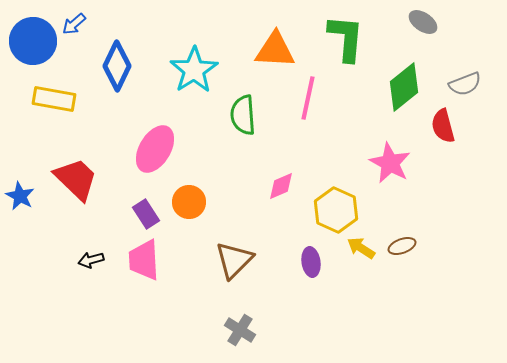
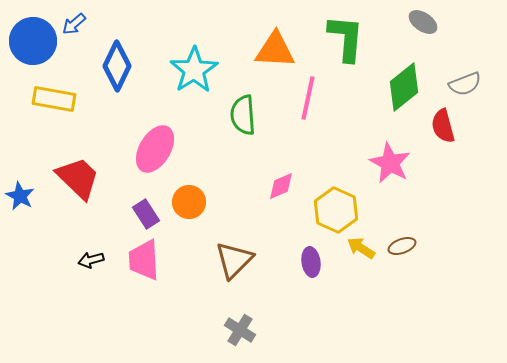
red trapezoid: moved 2 px right, 1 px up
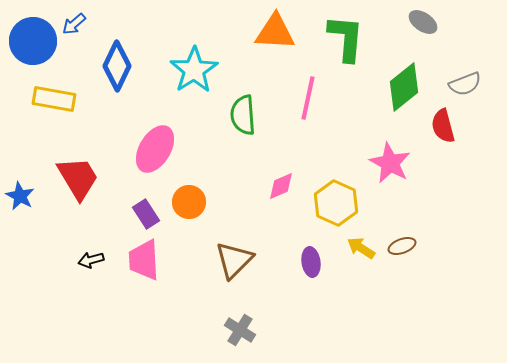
orange triangle: moved 18 px up
red trapezoid: rotated 15 degrees clockwise
yellow hexagon: moved 7 px up
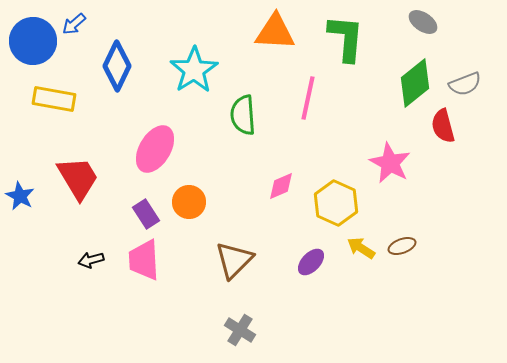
green diamond: moved 11 px right, 4 px up
purple ellipse: rotated 52 degrees clockwise
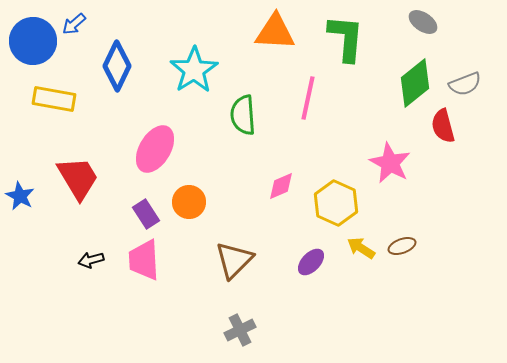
gray cross: rotated 32 degrees clockwise
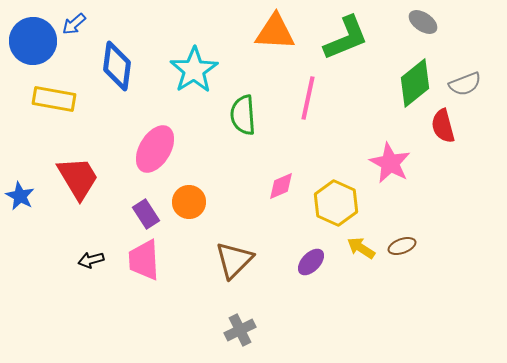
green L-shape: rotated 63 degrees clockwise
blue diamond: rotated 18 degrees counterclockwise
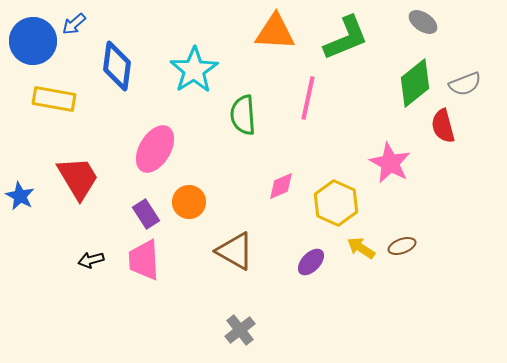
brown triangle: moved 1 px right, 9 px up; rotated 45 degrees counterclockwise
gray cross: rotated 12 degrees counterclockwise
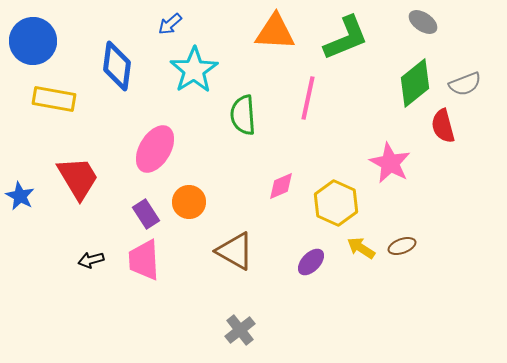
blue arrow: moved 96 px right
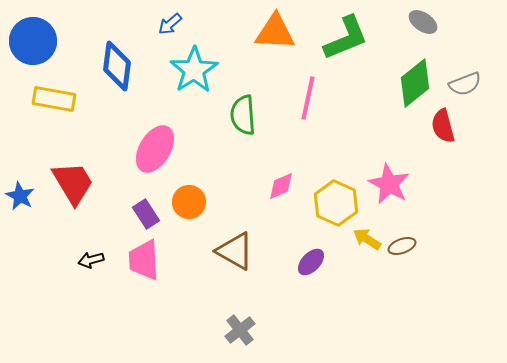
pink star: moved 1 px left, 21 px down
red trapezoid: moved 5 px left, 5 px down
yellow arrow: moved 6 px right, 9 px up
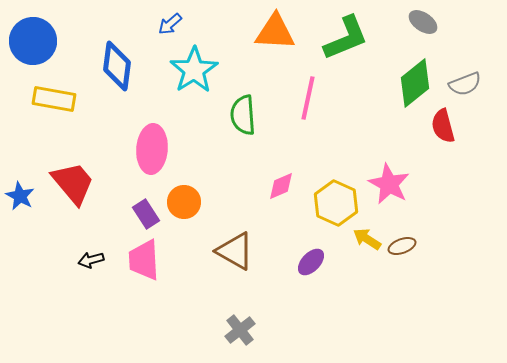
pink ellipse: moved 3 px left; rotated 27 degrees counterclockwise
red trapezoid: rotated 9 degrees counterclockwise
orange circle: moved 5 px left
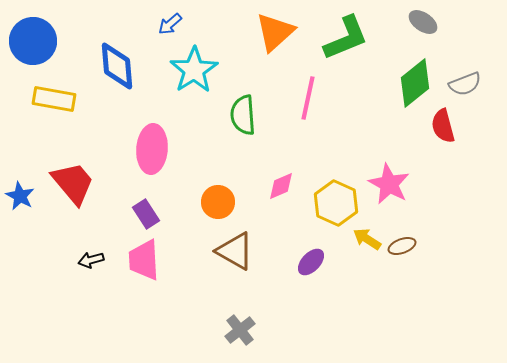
orange triangle: rotated 45 degrees counterclockwise
blue diamond: rotated 12 degrees counterclockwise
orange circle: moved 34 px right
